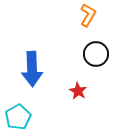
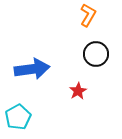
blue arrow: rotated 96 degrees counterclockwise
red star: rotated 12 degrees clockwise
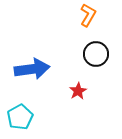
cyan pentagon: moved 2 px right
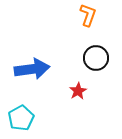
orange L-shape: rotated 10 degrees counterclockwise
black circle: moved 4 px down
cyan pentagon: moved 1 px right, 1 px down
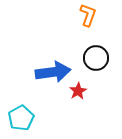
blue arrow: moved 21 px right, 3 px down
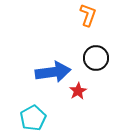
cyan pentagon: moved 12 px right
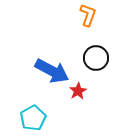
blue arrow: moved 1 px left, 1 px up; rotated 36 degrees clockwise
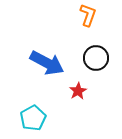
blue arrow: moved 5 px left, 8 px up
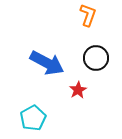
red star: moved 1 px up
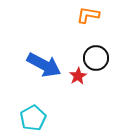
orange L-shape: rotated 100 degrees counterclockwise
blue arrow: moved 3 px left, 2 px down
red star: moved 14 px up
